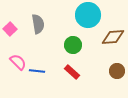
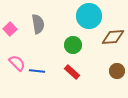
cyan circle: moved 1 px right, 1 px down
pink semicircle: moved 1 px left, 1 px down
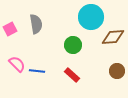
cyan circle: moved 2 px right, 1 px down
gray semicircle: moved 2 px left
pink square: rotated 16 degrees clockwise
pink semicircle: moved 1 px down
red rectangle: moved 3 px down
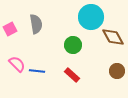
brown diamond: rotated 65 degrees clockwise
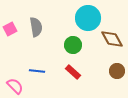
cyan circle: moved 3 px left, 1 px down
gray semicircle: moved 3 px down
brown diamond: moved 1 px left, 2 px down
pink semicircle: moved 2 px left, 22 px down
red rectangle: moved 1 px right, 3 px up
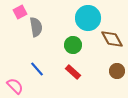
pink square: moved 10 px right, 17 px up
blue line: moved 2 px up; rotated 42 degrees clockwise
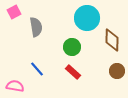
pink square: moved 6 px left
cyan circle: moved 1 px left
brown diamond: moved 1 px down; rotated 30 degrees clockwise
green circle: moved 1 px left, 2 px down
pink semicircle: rotated 36 degrees counterclockwise
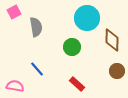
red rectangle: moved 4 px right, 12 px down
